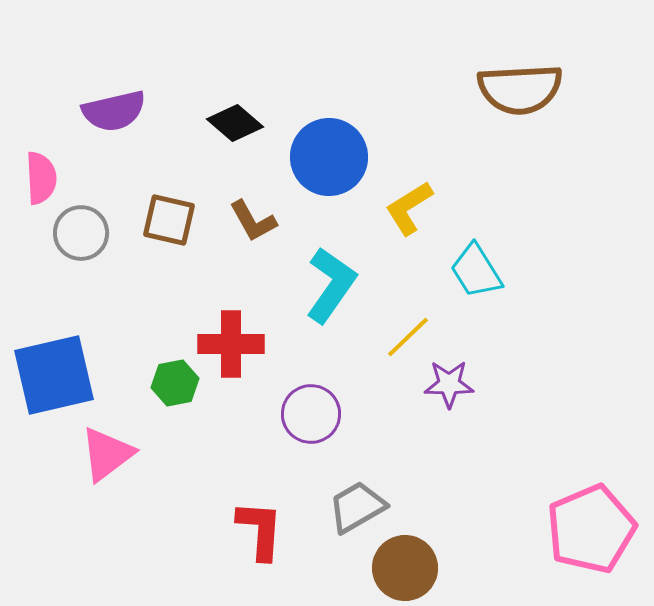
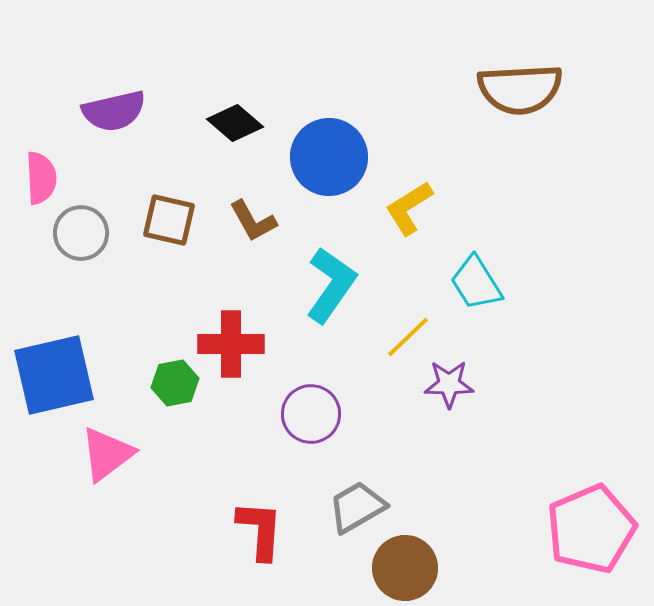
cyan trapezoid: moved 12 px down
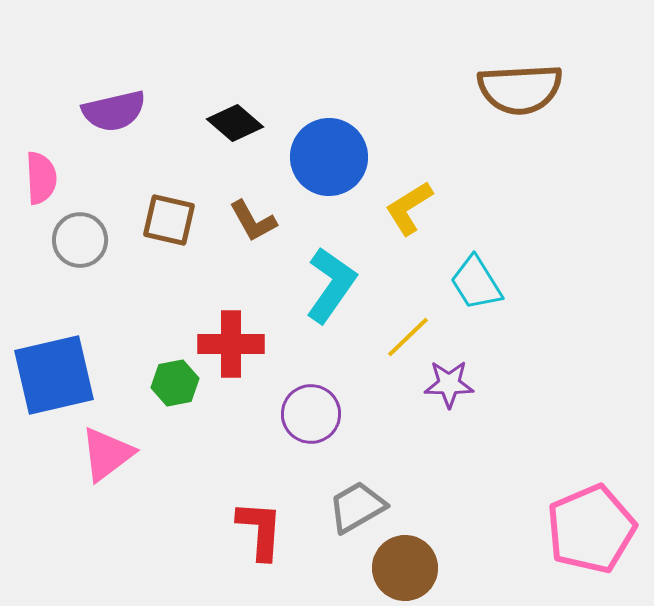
gray circle: moved 1 px left, 7 px down
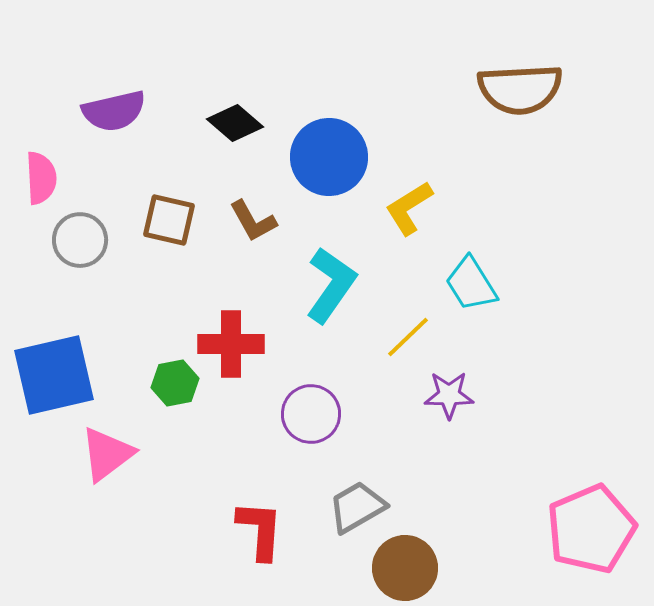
cyan trapezoid: moved 5 px left, 1 px down
purple star: moved 11 px down
